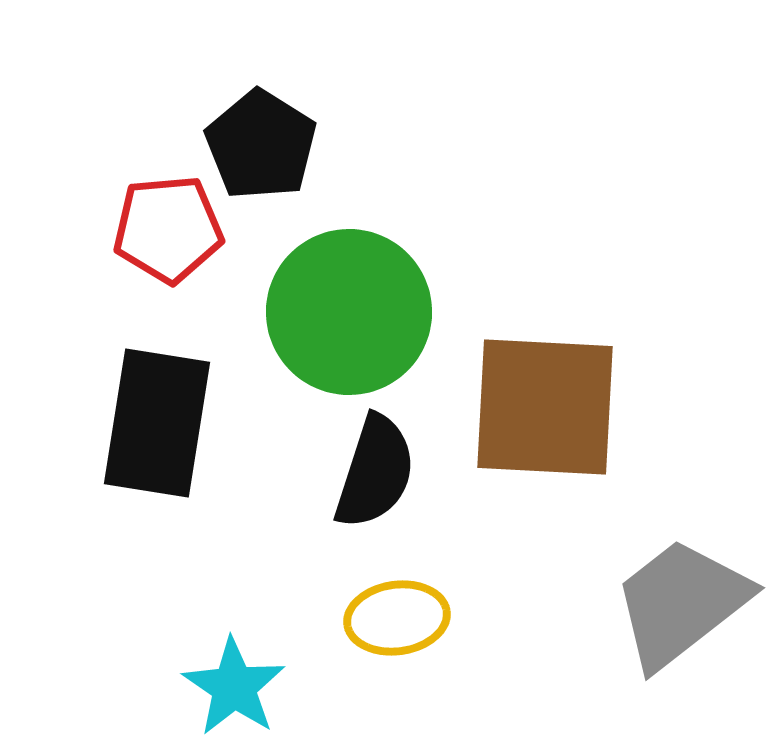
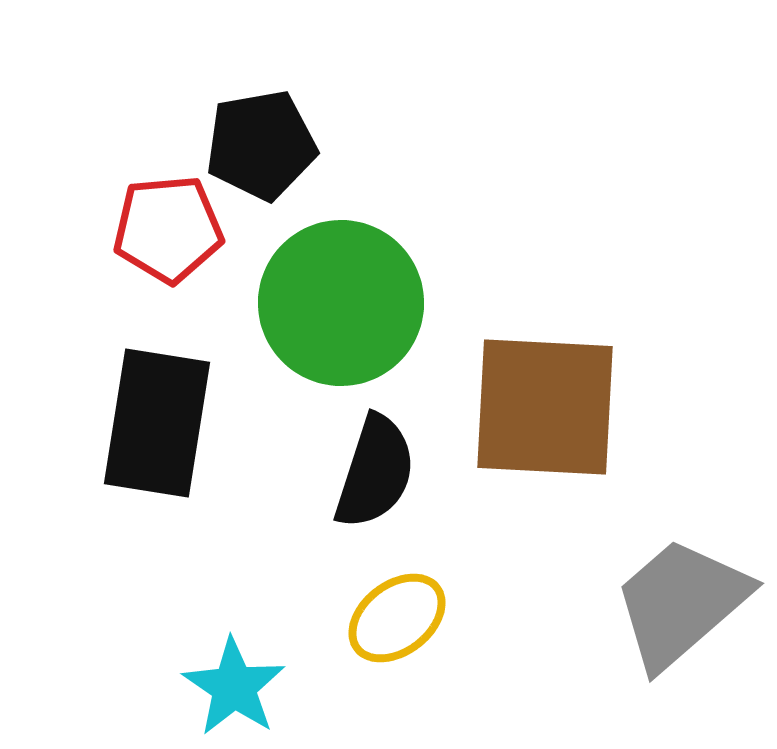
black pentagon: rotated 30 degrees clockwise
green circle: moved 8 px left, 9 px up
gray trapezoid: rotated 3 degrees counterclockwise
yellow ellipse: rotated 30 degrees counterclockwise
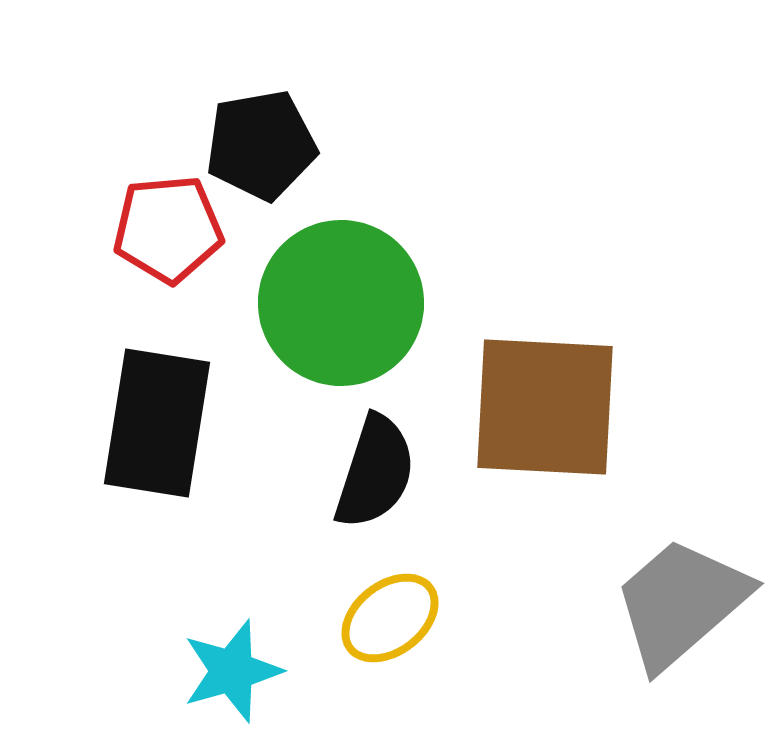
yellow ellipse: moved 7 px left
cyan star: moved 2 px left, 16 px up; rotated 22 degrees clockwise
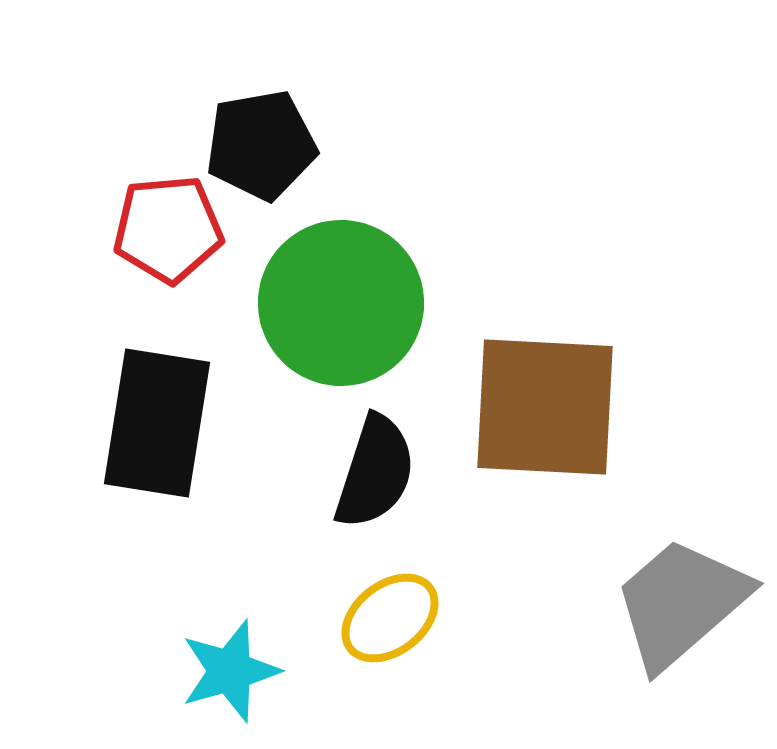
cyan star: moved 2 px left
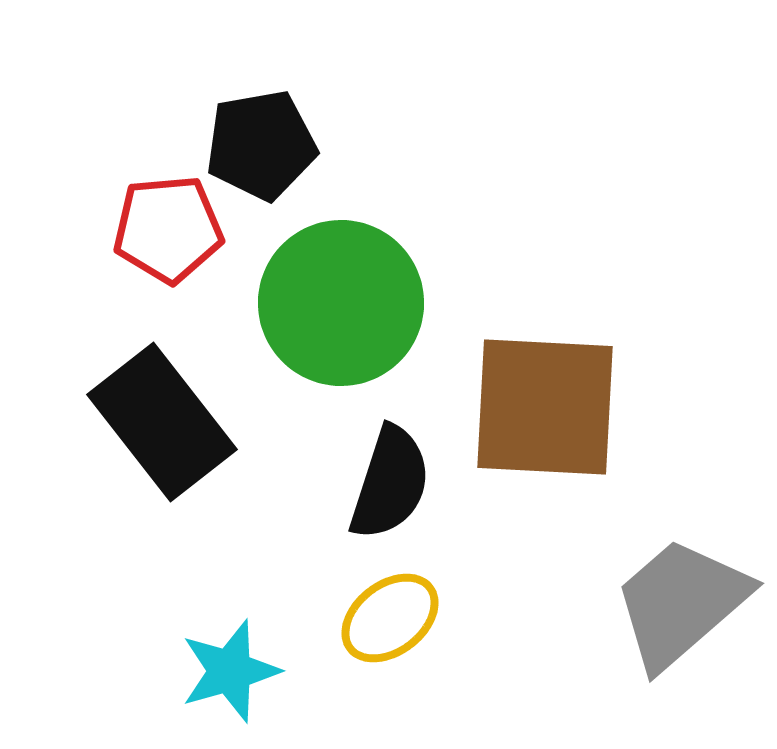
black rectangle: moved 5 px right, 1 px up; rotated 47 degrees counterclockwise
black semicircle: moved 15 px right, 11 px down
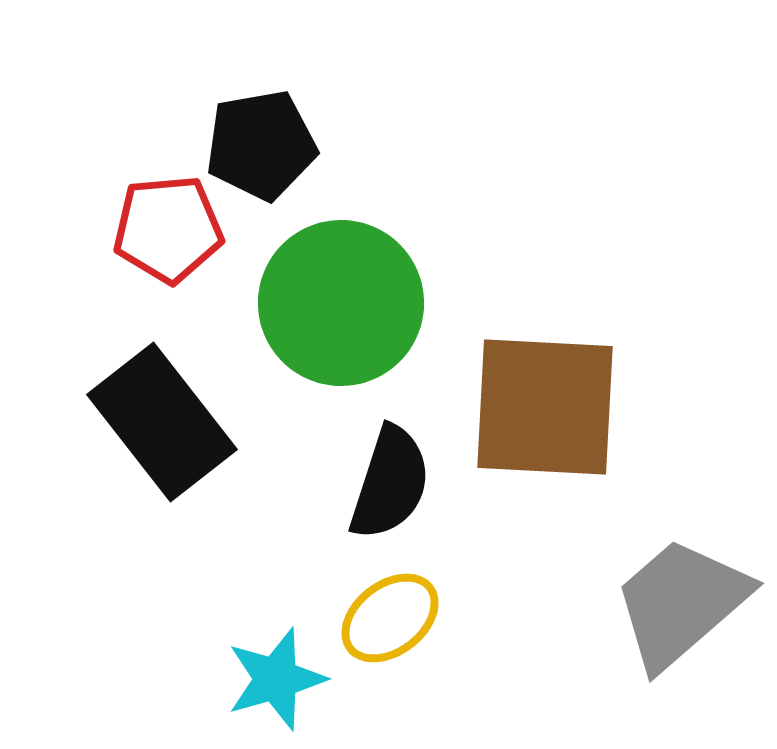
cyan star: moved 46 px right, 8 px down
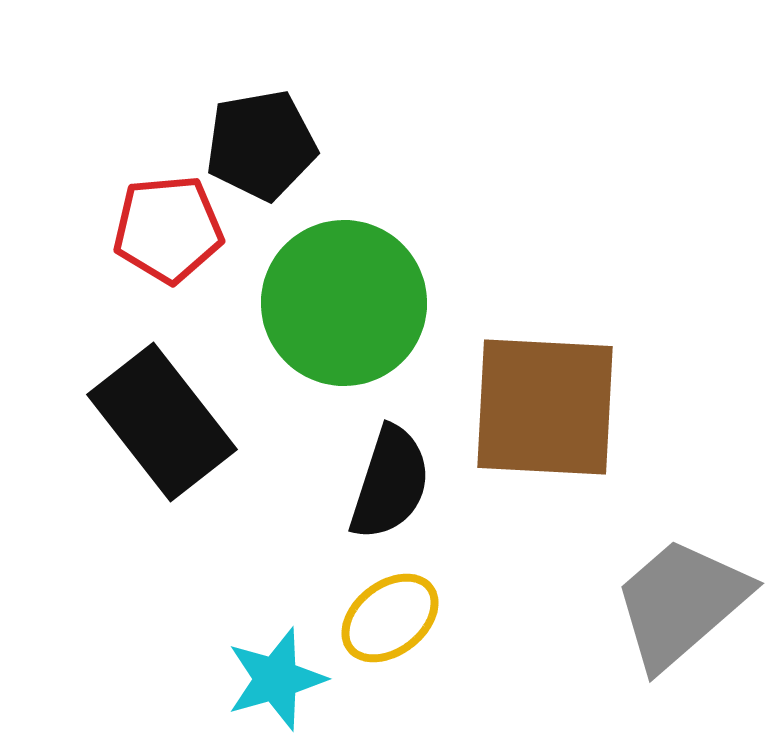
green circle: moved 3 px right
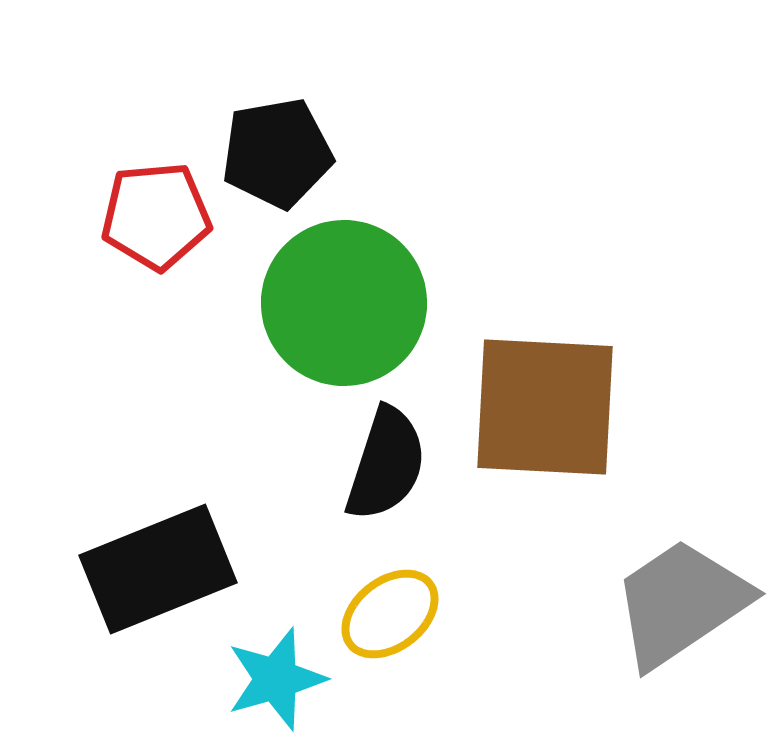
black pentagon: moved 16 px right, 8 px down
red pentagon: moved 12 px left, 13 px up
black rectangle: moved 4 px left, 147 px down; rotated 74 degrees counterclockwise
black semicircle: moved 4 px left, 19 px up
gray trapezoid: rotated 7 degrees clockwise
yellow ellipse: moved 4 px up
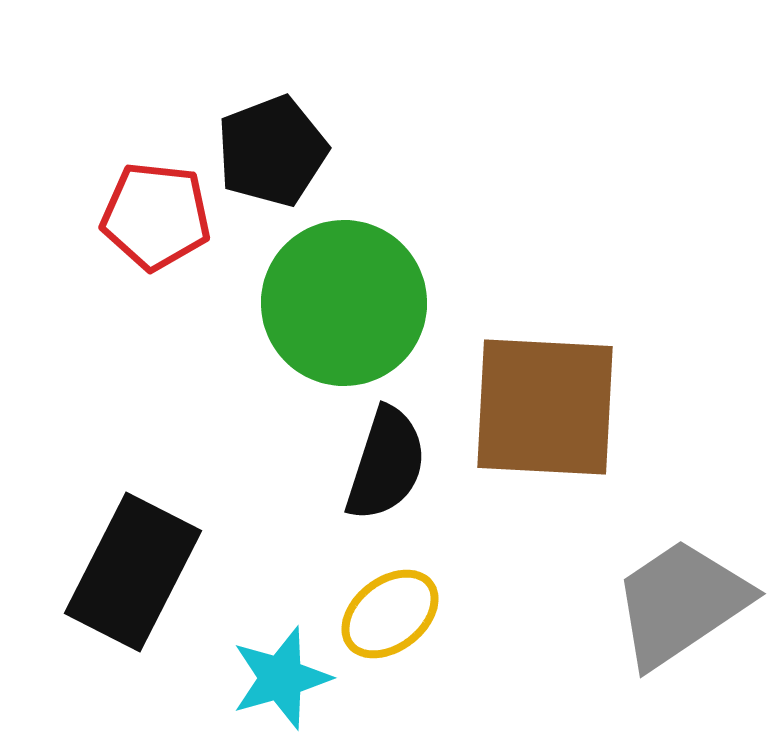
black pentagon: moved 5 px left, 2 px up; rotated 11 degrees counterclockwise
red pentagon: rotated 11 degrees clockwise
black rectangle: moved 25 px left, 3 px down; rotated 41 degrees counterclockwise
cyan star: moved 5 px right, 1 px up
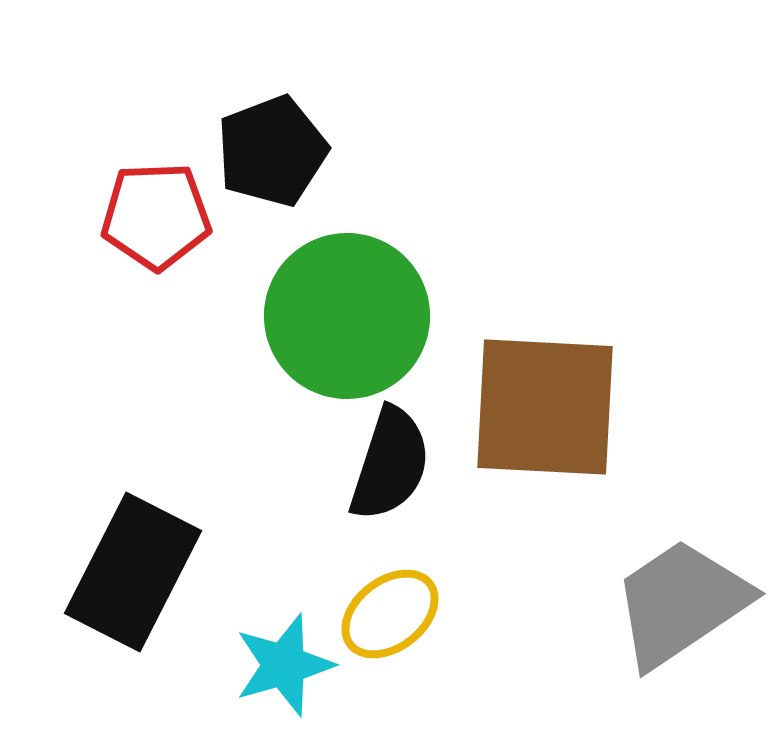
red pentagon: rotated 8 degrees counterclockwise
green circle: moved 3 px right, 13 px down
black semicircle: moved 4 px right
cyan star: moved 3 px right, 13 px up
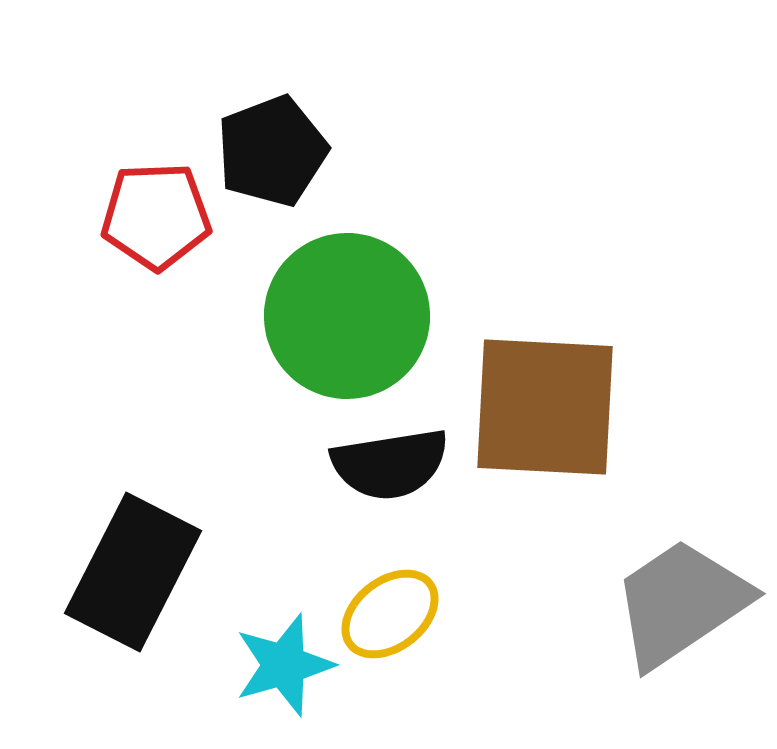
black semicircle: rotated 63 degrees clockwise
